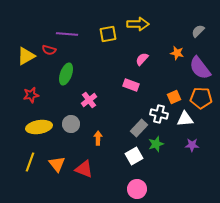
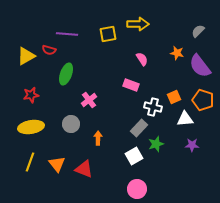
pink semicircle: rotated 104 degrees clockwise
purple semicircle: moved 2 px up
orange pentagon: moved 2 px right, 2 px down; rotated 15 degrees clockwise
white cross: moved 6 px left, 7 px up
yellow ellipse: moved 8 px left
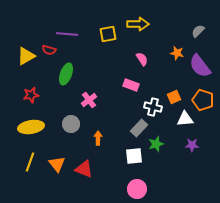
white square: rotated 24 degrees clockwise
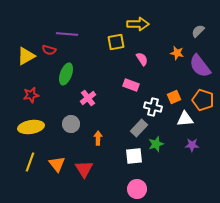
yellow square: moved 8 px right, 8 px down
pink cross: moved 1 px left, 2 px up
red triangle: rotated 36 degrees clockwise
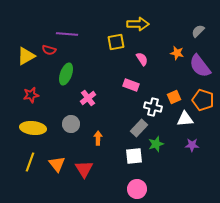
yellow ellipse: moved 2 px right, 1 px down; rotated 15 degrees clockwise
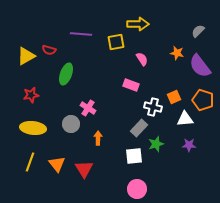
purple line: moved 14 px right
pink cross: moved 10 px down; rotated 21 degrees counterclockwise
purple star: moved 3 px left
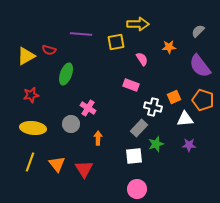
orange star: moved 8 px left, 6 px up; rotated 16 degrees counterclockwise
